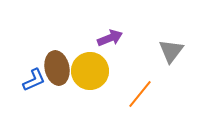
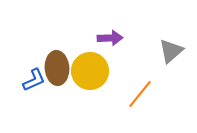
purple arrow: rotated 20 degrees clockwise
gray triangle: rotated 12 degrees clockwise
brown ellipse: rotated 8 degrees clockwise
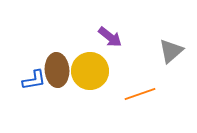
purple arrow: moved 1 px up; rotated 40 degrees clockwise
brown ellipse: moved 2 px down
blue L-shape: rotated 15 degrees clockwise
orange line: rotated 32 degrees clockwise
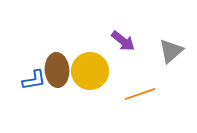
purple arrow: moved 13 px right, 4 px down
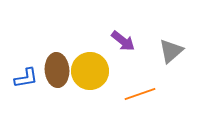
blue L-shape: moved 8 px left, 2 px up
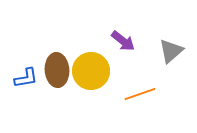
yellow circle: moved 1 px right
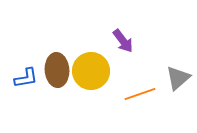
purple arrow: rotated 15 degrees clockwise
gray triangle: moved 7 px right, 27 px down
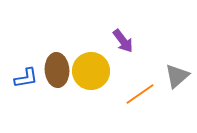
gray triangle: moved 1 px left, 2 px up
orange line: rotated 16 degrees counterclockwise
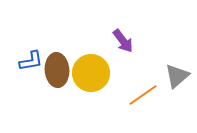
yellow circle: moved 2 px down
blue L-shape: moved 5 px right, 17 px up
orange line: moved 3 px right, 1 px down
